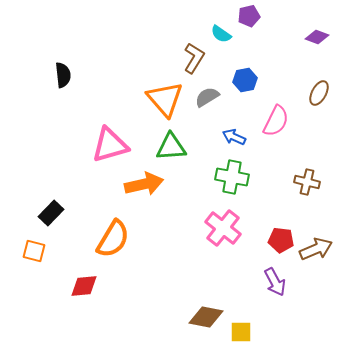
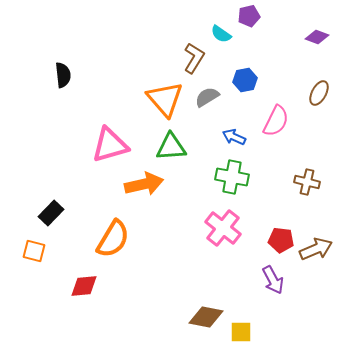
purple arrow: moved 2 px left, 2 px up
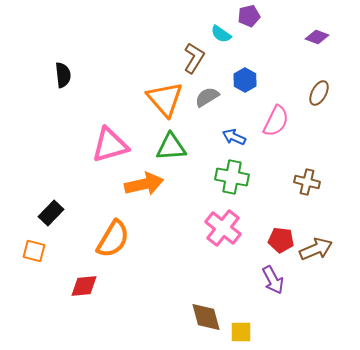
blue hexagon: rotated 20 degrees counterclockwise
brown diamond: rotated 64 degrees clockwise
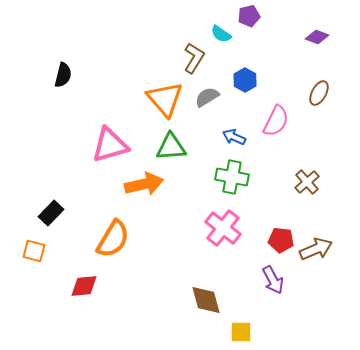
black semicircle: rotated 20 degrees clockwise
brown cross: rotated 35 degrees clockwise
brown diamond: moved 17 px up
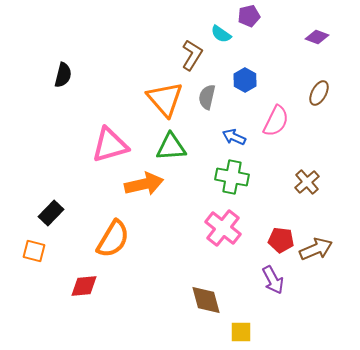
brown L-shape: moved 2 px left, 3 px up
gray semicircle: rotated 45 degrees counterclockwise
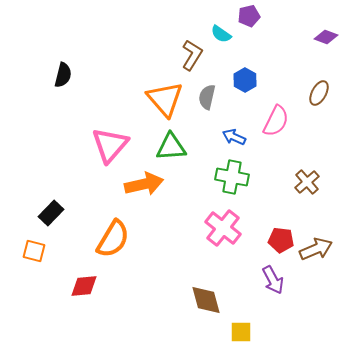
purple diamond: moved 9 px right
pink triangle: rotated 33 degrees counterclockwise
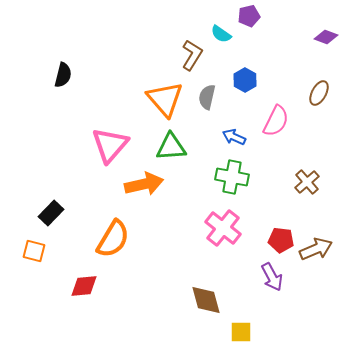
purple arrow: moved 1 px left, 3 px up
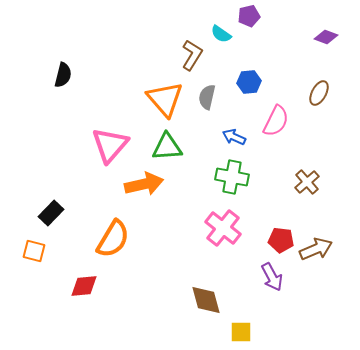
blue hexagon: moved 4 px right, 2 px down; rotated 25 degrees clockwise
green triangle: moved 4 px left
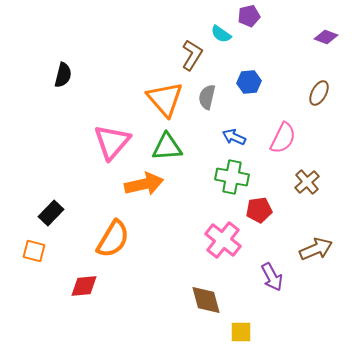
pink semicircle: moved 7 px right, 17 px down
pink triangle: moved 2 px right, 3 px up
pink cross: moved 12 px down
red pentagon: moved 22 px left, 30 px up; rotated 15 degrees counterclockwise
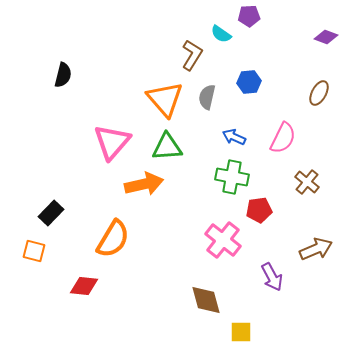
purple pentagon: rotated 10 degrees clockwise
brown cross: rotated 10 degrees counterclockwise
red diamond: rotated 12 degrees clockwise
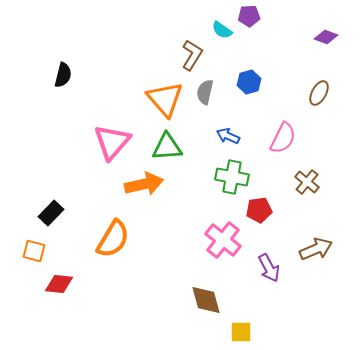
cyan semicircle: moved 1 px right, 4 px up
blue hexagon: rotated 10 degrees counterclockwise
gray semicircle: moved 2 px left, 5 px up
blue arrow: moved 6 px left, 1 px up
purple arrow: moved 3 px left, 9 px up
red diamond: moved 25 px left, 2 px up
